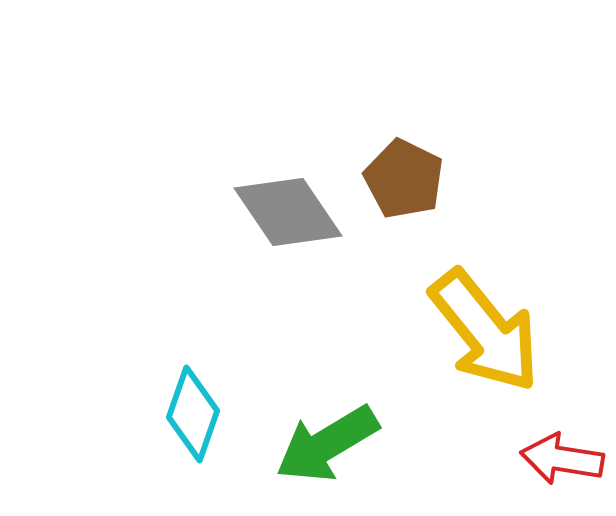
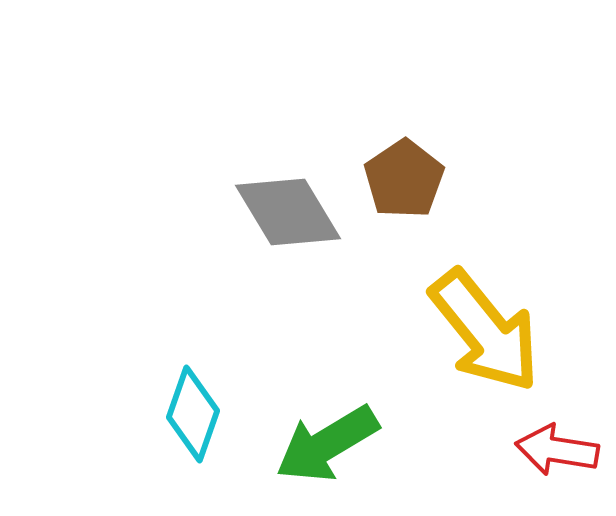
brown pentagon: rotated 12 degrees clockwise
gray diamond: rotated 3 degrees clockwise
red arrow: moved 5 px left, 9 px up
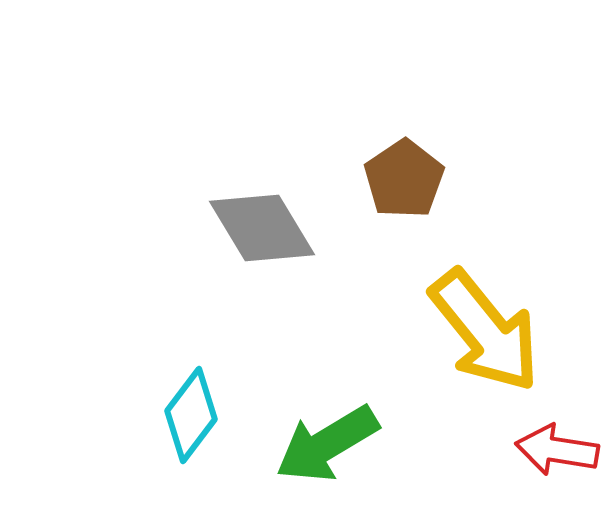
gray diamond: moved 26 px left, 16 px down
cyan diamond: moved 2 px left, 1 px down; rotated 18 degrees clockwise
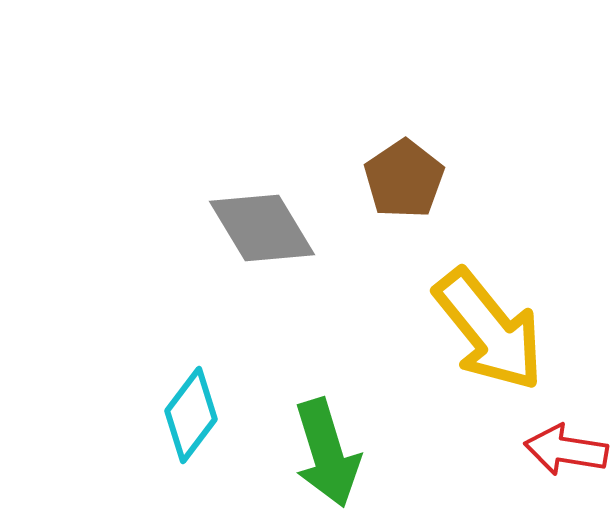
yellow arrow: moved 4 px right, 1 px up
green arrow: moved 9 px down; rotated 76 degrees counterclockwise
red arrow: moved 9 px right
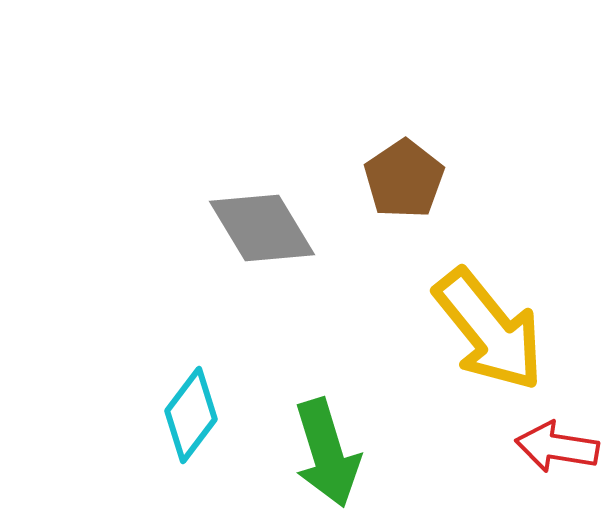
red arrow: moved 9 px left, 3 px up
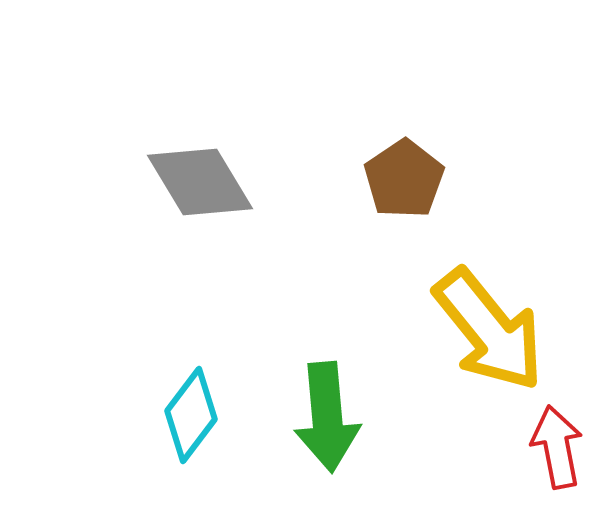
gray diamond: moved 62 px left, 46 px up
red arrow: rotated 70 degrees clockwise
green arrow: moved 36 px up; rotated 12 degrees clockwise
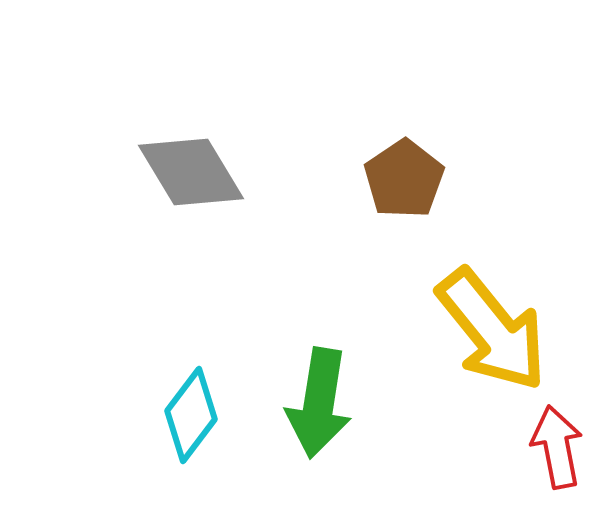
gray diamond: moved 9 px left, 10 px up
yellow arrow: moved 3 px right
green arrow: moved 8 px left, 14 px up; rotated 14 degrees clockwise
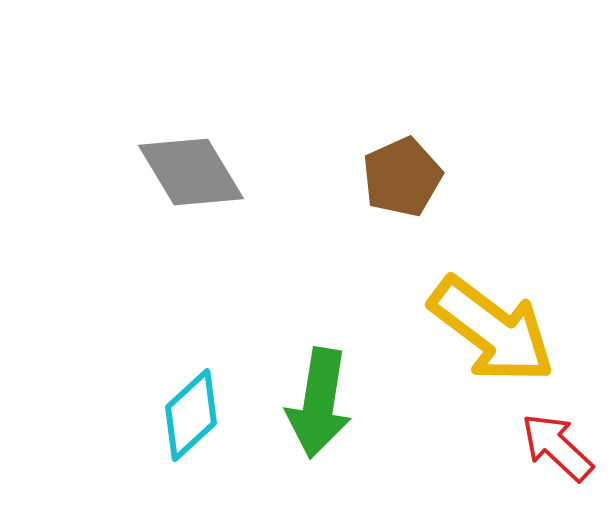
brown pentagon: moved 2 px left, 2 px up; rotated 10 degrees clockwise
yellow arrow: rotated 14 degrees counterclockwise
cyan diamond: rotated 10 degrees clockwise
red arrow: rotated 36 degrees counterclockwise
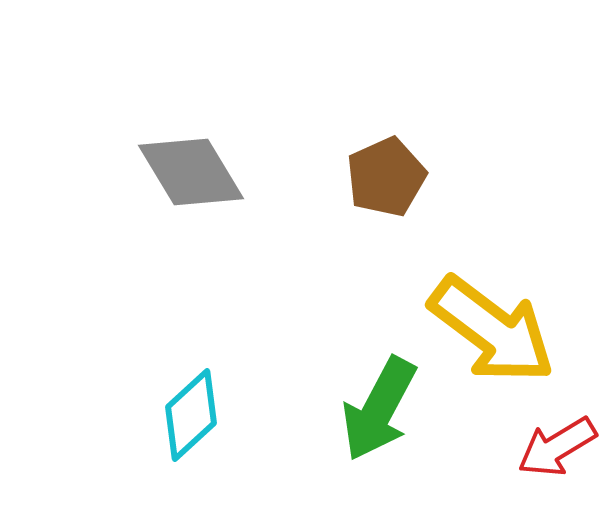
brown pentagon: moved 16 px left
green arrow: moved 60 px right, 6 px down; rotated 19 degrees clockwise
red arrow: rotated 74 degrees counterclockwise
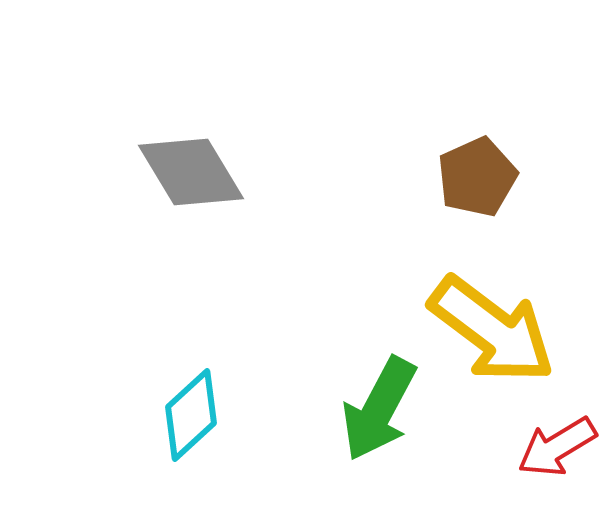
brown pentagon: moved 91 px right
